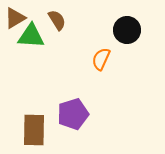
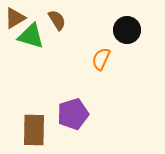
green triangle: rotated 12 degrees clockwise
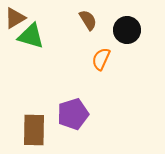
brown semicircle: moved 31 px right
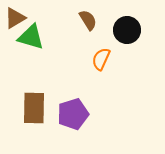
green triangle: moved 1 px down
brown rectangle: moved 22 px up
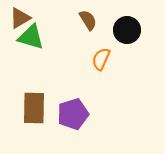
brown triangle: moved 5 px right
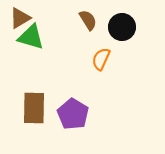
black circle: moved 5 px left, 3 px up
purple pentagon: rotated 24 degrees counterclockwise
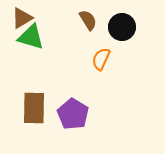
brown triangle: moved 2 px right
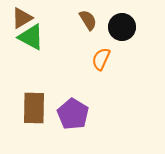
green triangle: rotated 12 degrees clockwise
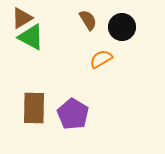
orange semicircle: rotated 35 degrees clockwise
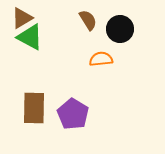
black circle: moved 2 px left, 2 px down
green triangle: moved 1 px left
orange semicircle: rotated 25 degrees clockwise
